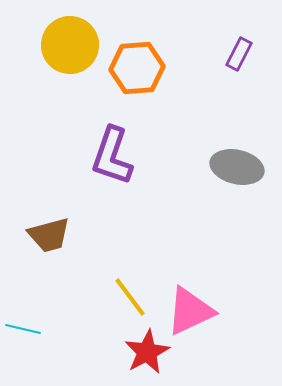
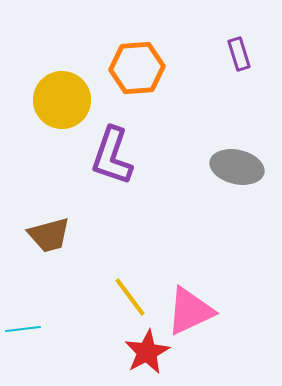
yellow circle: moved 8 px left, 55 px down
purple rectangle: rotated 44 degrees counterclockwise
cyan line: rotated 20 degrees counterclockwise
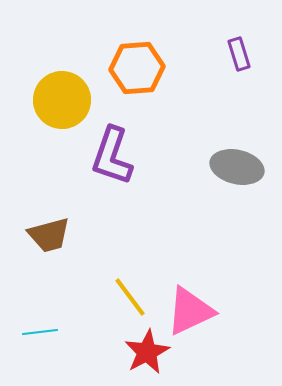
cyan line: moved 17 px right, 3 px down
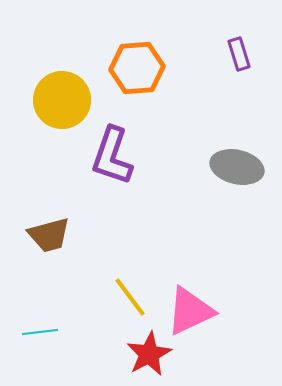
red star: moved 2 px right, 2 px down
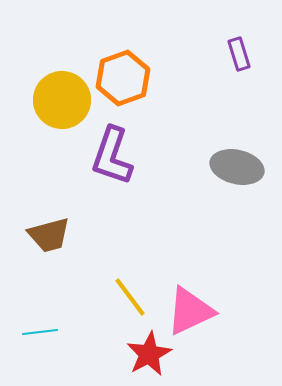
orange hexagon: moved 14 px left, 10 px down; rotated 16 degrees counterclockwise
